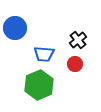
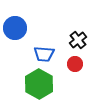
green hexagon: moved 1 px up; rotated 8 degrees counterclockwise
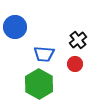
blue circle: moved 1 px up
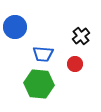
black cross: moved 3 px right, 4 px up
blue trapezoid: moved 1 px left
green hexagon: rotated 24 degrees counterclockwise
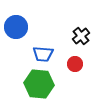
blue circle: moved 1 px right
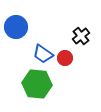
blue trapezoid: rotated 30 degrees clockwise
red circle: moved 10 px left, 6 px up
green hexagon: moved 2 px left
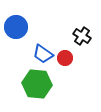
black cross: moved 1 px right; rotated 18 degrees counterclockwise
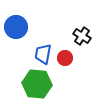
blue trapezoid: rotated 65 degrees clockwise
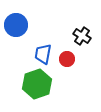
blue circle: moved 2 px up
red circle: moved 2 px right, 1 px down
green hexagon: rotated 24 degrees counterclockwise
